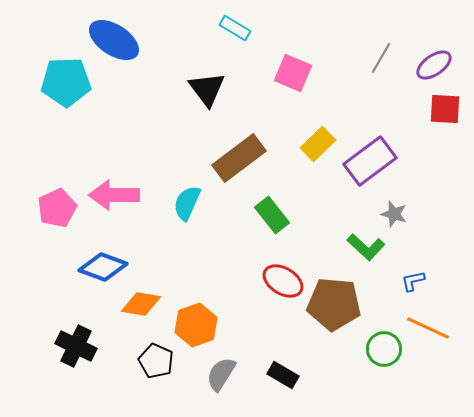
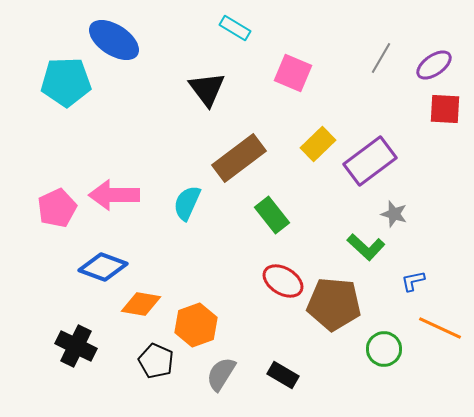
orange line: moved 12 px right
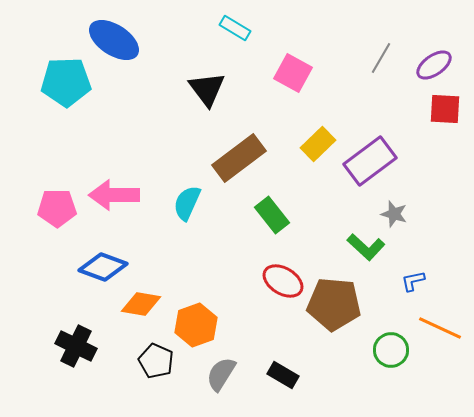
pink square: rotated 6 degrees clockwise
pink pentagon: rotated 24 degrees clockwise
green circle: moved 7 px right, 1 px down
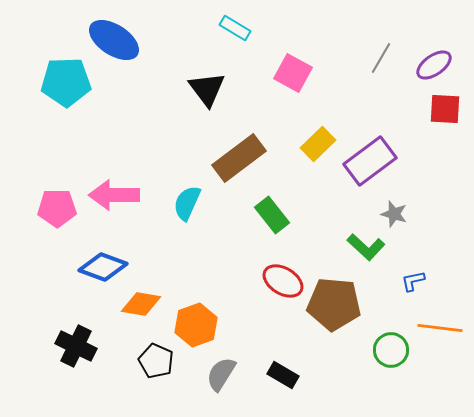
orange line: rotated 18 degrees counterclockwise
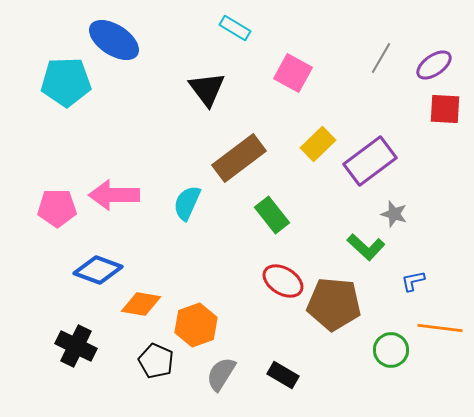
blue diamond: moved 5 px left, 3 px down
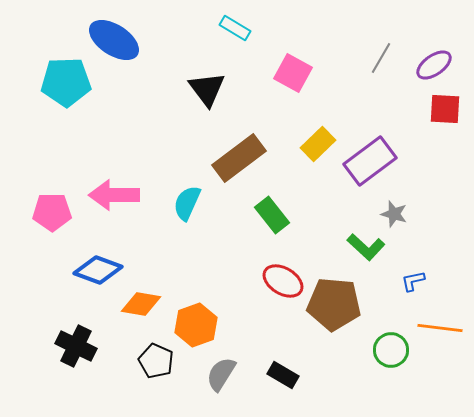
pink pentagon: moved 5 px left, 4 px down
